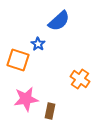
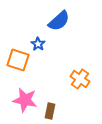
pink star: moved 1 px left, 1 px down; rotated 20 degrees clockwise
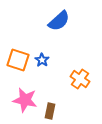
blue star: moved 4 px right, 16 px down
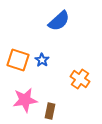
pink star: rotated 20 degrees counterclockwise
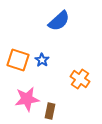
pink star: moved 2 px right, 1 px up
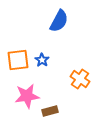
blue semicircle: rotated 20 degrees counterclockwise
orange square: rotated 25 degrees counterclockwise
pink star: moved 3 px up
brown rectangle: rotated 63 degrees clockwise
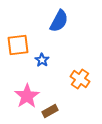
orange square: moved 15 px up
pink star: rotated 25 degrees counterclockwise
brown rectangle: rotated 14 degrees counterclockwise
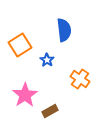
blue semicircle: moved 5 px right, 9 px down; rotated 35 degrees counterclockwise
orange square: moved 2 px right; rotated 25 degrees counterclockwise
blue star: moved 5 px right
pink star: moved 2 px left, 1 px up
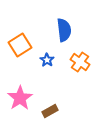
orange cross: moved 17 px up
pink star: moved 5 px left, 3 px down
